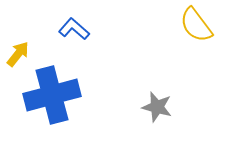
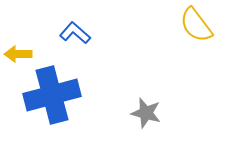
blue L-shape: moved 1 px right, 4 px down
yellow arrow: rotated 128 degrees counterclockwise
gray star: moved 11 px left, 6 px down
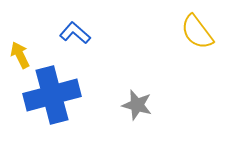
yellow semicircle: moved 1 px right, 7 px down
yellow arrow: moved 2 px right, 1 px down; rotated 64 degrees clockwise
gray star: moved 9 px left, 8 px up
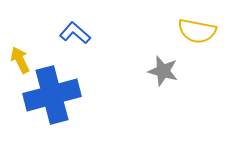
yellow semicircle: moved 1 px up; rotated 42 degrees counterclockwise
yellow arrow: moved 5 px down
gray star: moved 26 px right, 34 px up
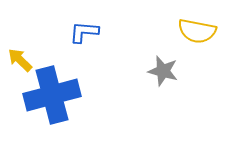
blue L-shape: moved 9 px right, 1 px up; rotated 36 degrees counterclockwise
yellow arrow: rotated 20 degrees counterclockwise
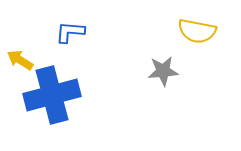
blue L-shape: moved 14 px left
yellow arrow: rotated 12 degrees counterclockwise
gray star: rotated 20 degrees counterclockwise
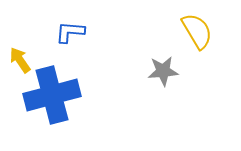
yellow semicircle: rotated 132 degrees counterclockwise
yellow arrow: rotated 24 degrees clockwise
